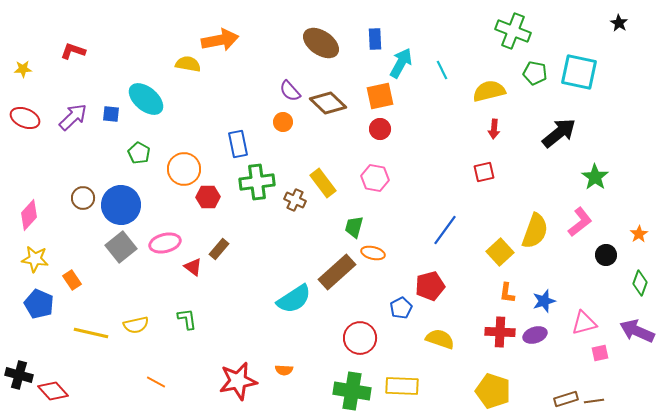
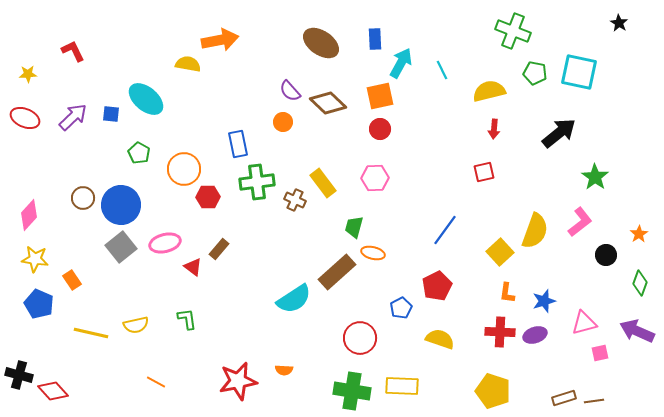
red L-shape at (73, 51): rotated 45 degrees clockwise
yellow star at (23, 69): moved 5 px right, 5 px down
pink hexagon at (375, 178): rotated 12 degrees counterclockwise
red pentagon at (430, 286): moved 7 px right; rotated 12 degrees counterclockwise
brown rectangle at (566, 399): moved 2 px left, 1 px up
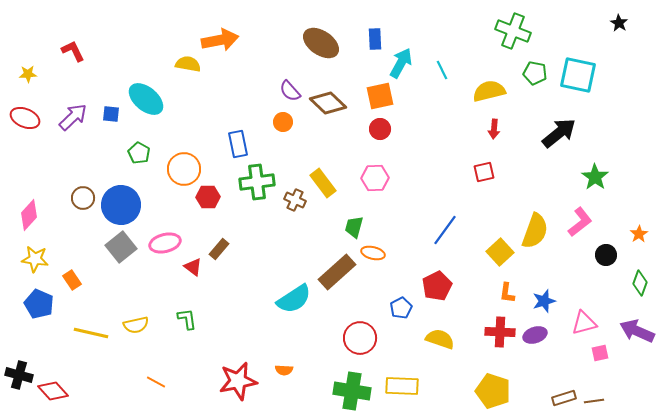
cyan square at (579, 72): moved 1 px left, 3 px down
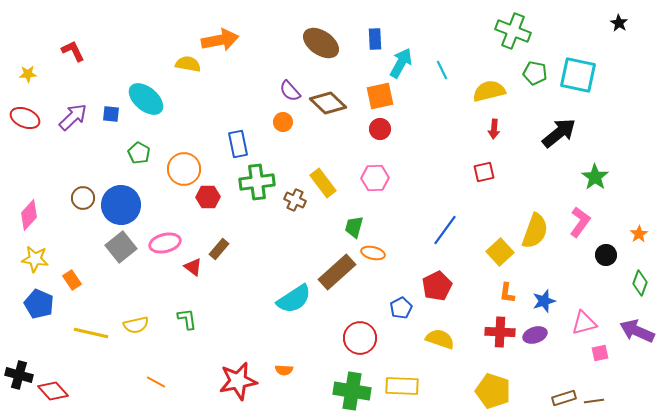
pink L-shape at (580, 222): rotated 16 degrees counterclockwise
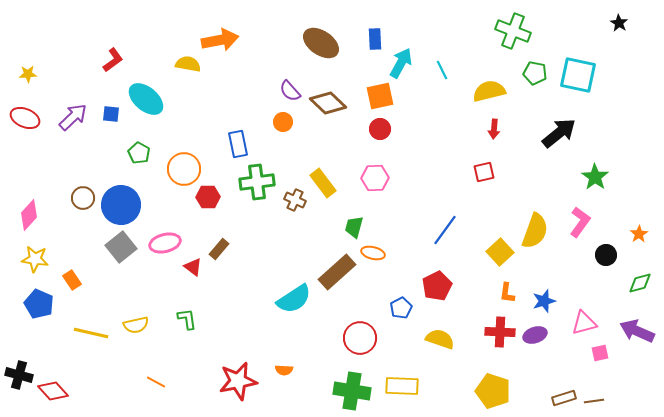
red L-shape at (73, 51): moved 40 px right, 9 px down; rotated 80 degrees clockwise
green diamond at (640, 283): rotated 55 degrees clockwise
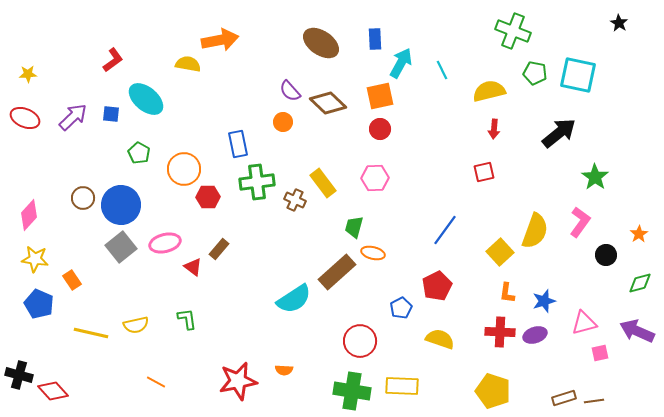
red circle at (360, 338): moved 3 px down
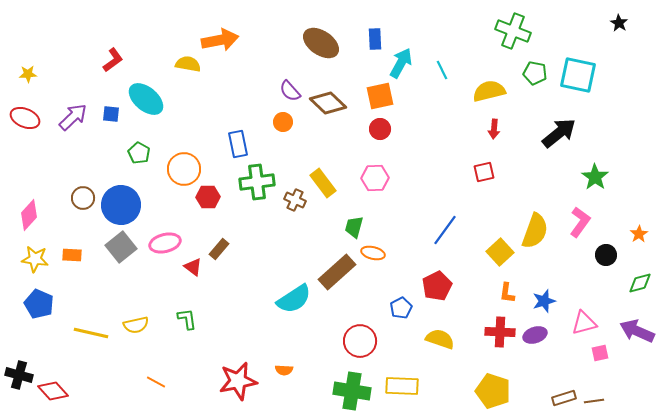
orange rectangle at (72, 280): moved 25 px up; rotated 54 degrees counterclockwise
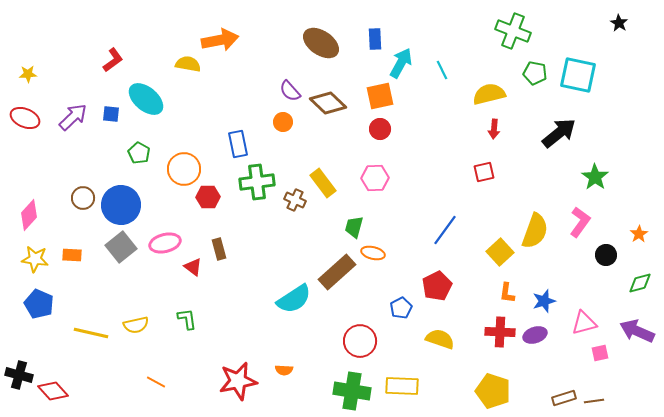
yellow semicircle at (489, 91): moved 3 px down
brown rectangle at (219, 249): rotated 55 degrees counterclockwise
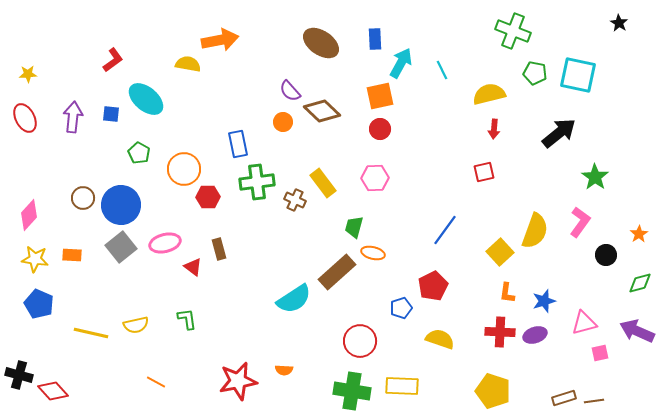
brown diamond at (328, 103): moved 6 px left, 8 px down
purple arrow at (73, 117): rotated 40 degrees counterclockwise
red ellipse at (25, 118): rotated 40 degrees clockwise
red pentagon at (437, 286): moved 4 px left
blue pentagon at (401, 308): rotated 10 degrees clockwise
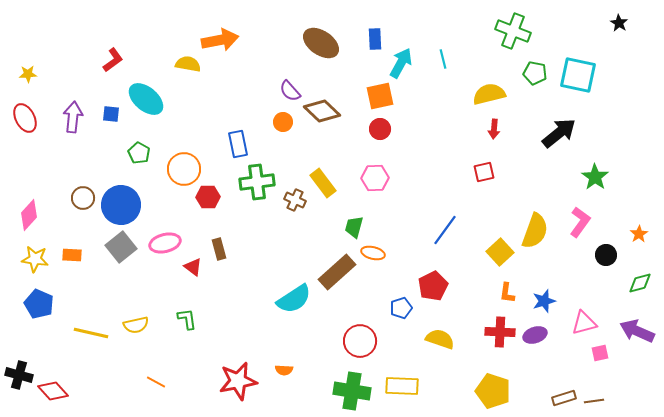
cyan line at (442, 70): moved 1 px right, 11 px up; rotated 12 degrees clockwise
